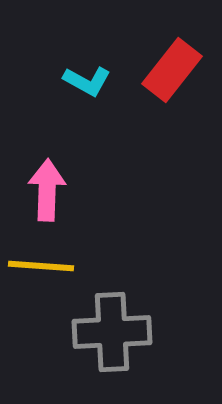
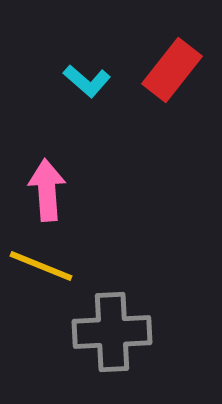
cyan L-shape: rotated 12 degrees clockwise
pink arrow: rotated 6 degrees counterclockwise
yellow line: rotated 18 degrees clockwise
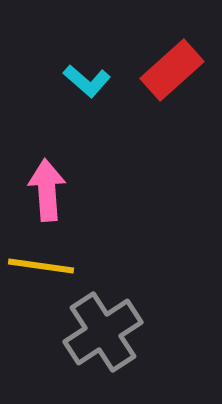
red rectangle: rotated 10 degrees clockwise
yellow line: rotated 14 degrees counterclockwise
gray cross: moved 9 px left; rotated 30 degrees counterclockwise
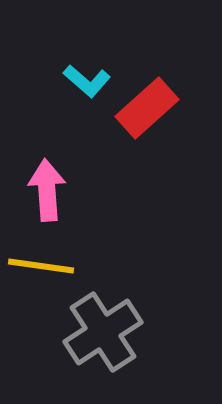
red rectangle: moved 25 px left, 38 px down
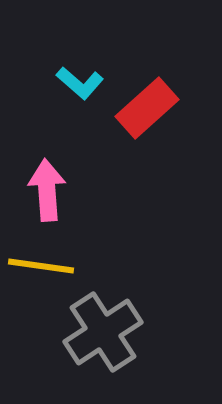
cyan L-shape: moved 7 px left, 2 px down
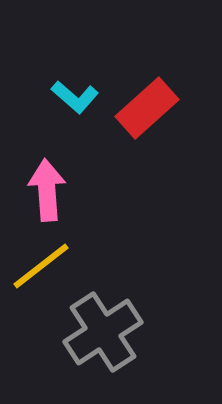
cyan L-shape: moved 5 px left, 14 px down
yellow line: rotated 46 degrees counterclockwise
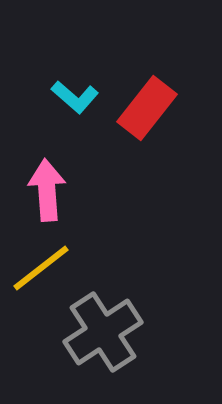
red rectangle: rotated 10 degrees counterclockwise
yellow line: moved 2 px down
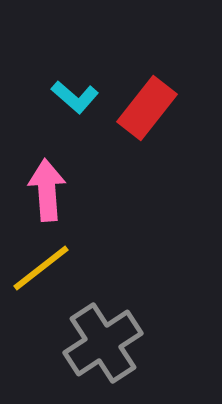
gray cross: moved 11 px down
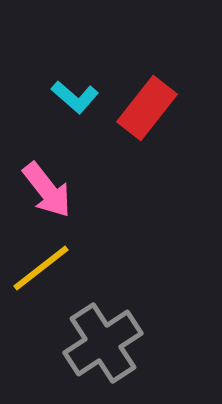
pink arrow: rotated 146 degrees clockwise
